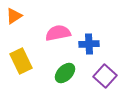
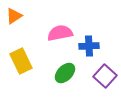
pink semicircle: moved 2 px right
blue cross: moved 2 px down
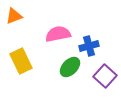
orange triangle: rotated 12 degrees clockwise
pink semicircle: moved 2 px left, 1 px down
blue cross: rotated 12 degrees counterclockwise
green ellipse: moved 5 px right, 6 px up
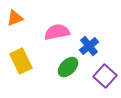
orange triangle: moved 1 px right, 2 px down
pink semicircle: moved 1 px left, 2 px up
blue cross: rotated 24 degrees counterclockwise
green ellipse: moved 2 px left
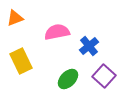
green ellipse: moved 12 px down
purple square: moved 1 px left
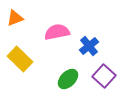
yellow rectangle: moved 1 px left, 2 px up; rotated 20 degrees counterclockwise
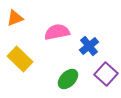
purple square: moved 2 px right, 2 px up
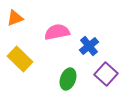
green ellipse: rotated 25 degrees counterclockwise
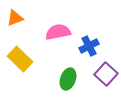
pink semicircle: moved 1 px right
blue cross: rotated 12 degrees clockwise
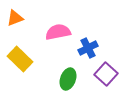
blue cross: moved 1 px left, 2 px down
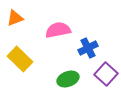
pink semicircle: moved 2 px up
green ellipse: rotated 50 degrees clockwise
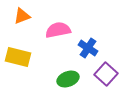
orange triangle: moved 7 px right, 2 px up
blue cross: rotated 30 degrees counterclockwise
yellow rectangle: moved 2 px left, 2 px up; rotated 30 degrees counterclockwise
